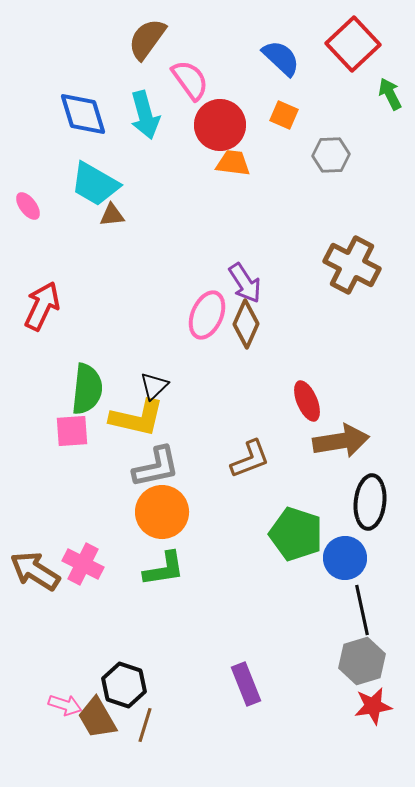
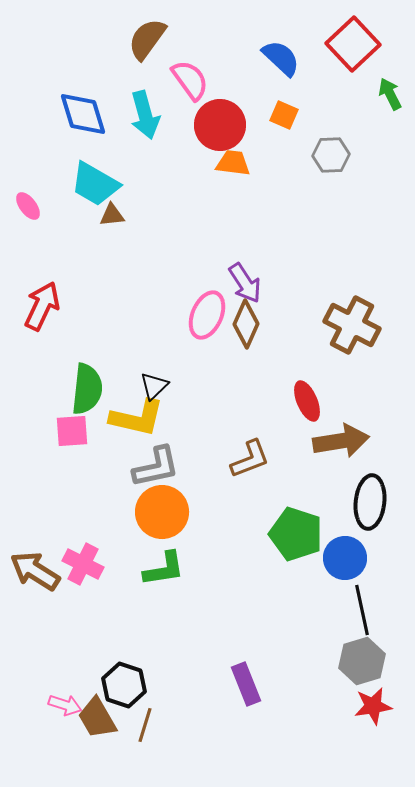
brown cross at (352, 265): moved 60 px down
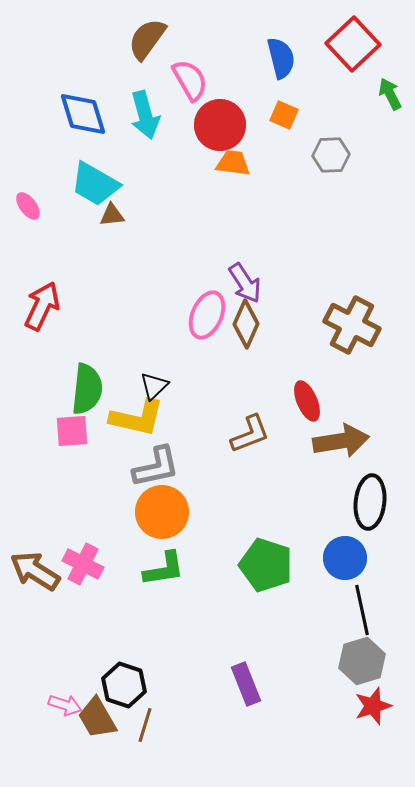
blue semicircle at (281, 58): rotated 33 degrees clockwise
pink semicircle at (190, 80): rotated 6 degrees clockwise
brown L-shape at (250, 459): moved 25 px up
green pentagon at (296, 534): moved 30 px left, 31 px down
red star at (373, 706): rotated 9 degrees counterclockwise
